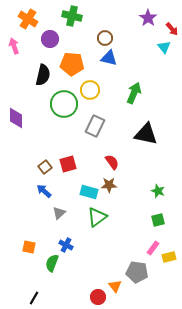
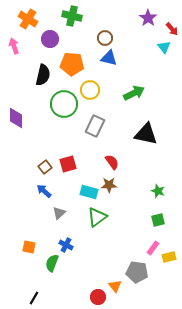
green arrow: rotated 40 degrees clockwise
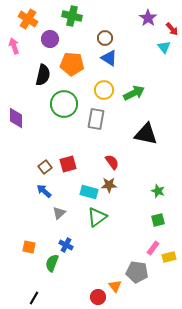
blue triangle: rotated 18 degrees clockwise
yellow circle: moved 14 px right
gray rectangle: moved 1 px right, 7 px up; rotated 15 degrees counterclockwise
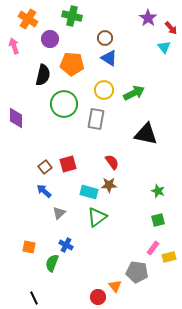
red arrow: moved 1 px left, 1 px up
black line: rotated 56 degrees counterclockwise
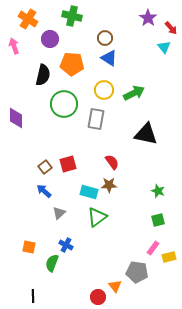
black line: moved 1 px left, 2 px up; rotated 24 degrees clockwise
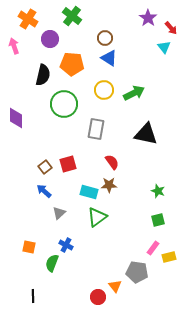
green cross: rotated 24 degrees clockwise
gray rectangle: moved 10 px down
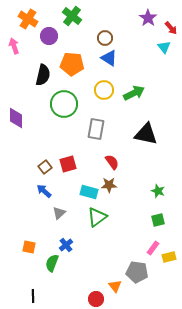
purple circle: moved 1 px left, 3 px up
blue cross: rotated 24 degrees clockwise
red circle: moved 2 px left, 2 px down
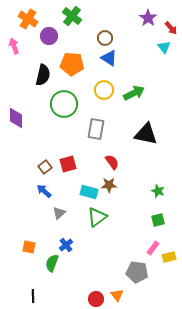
orange triangle: moved 2 px right, 9 px down
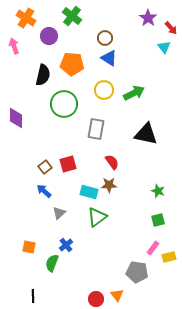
orange cross: moved 2 px left, 1 px up
